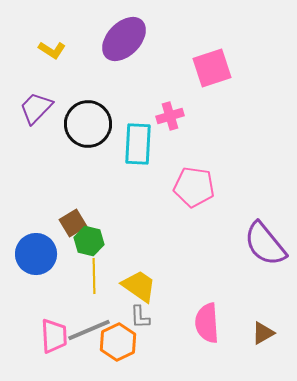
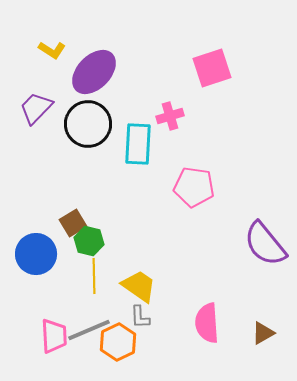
purple ellipse: moved 30 px left, 33 px down
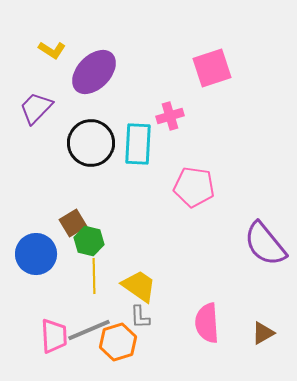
black circle: moved 3 px right, 19 px down
orange hexagon: rotated 9 degrees clockwise
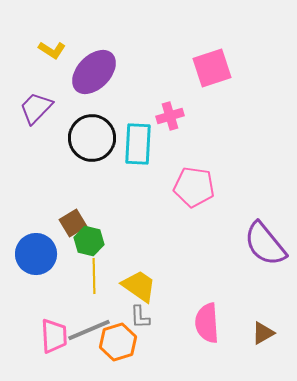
black circle: moved 1 px right, 5 px up
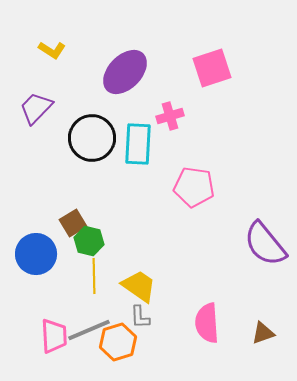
purple ellipse: moved 31 px right
brown triangle: rotated 10 degrees clockwise
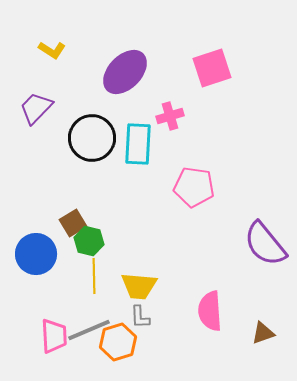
yellow trapezoid: rotated 150 degrees clockwise
pink semicircle: moved 3 px right, 12 px up
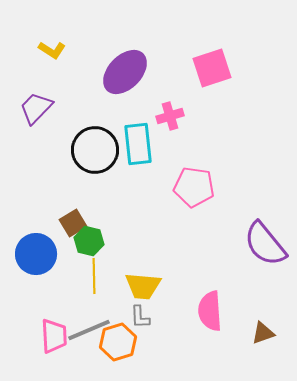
black circle: moved 3 px right, 12 px down
cyan rectangle: rotated 9 degrees counterclockwise
yellow trapezoid: moved 4 px right
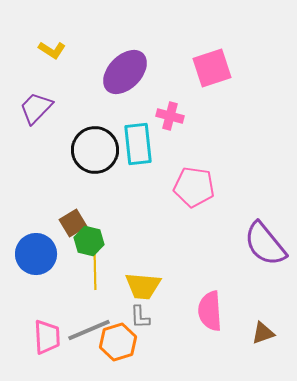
pink cross: rotated 32 degrees clockwise
yellow line: moved 1 px right, 4 px up
pink trapezoid: moved 7 px left, 1 px down
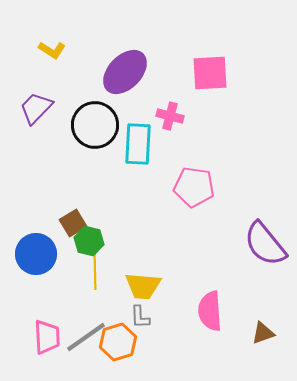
pink square: moved 2 px left, 5 px down; rotated 15 degrees clockwise
cyan rectangle: rotated 9 degrees clockwise
black circle: moved 25 px up
gray line: moved 3 px left, 7 px down; rotated 12 degrees counterclockwise
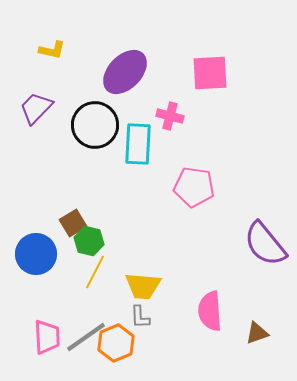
yellow L-shape: rotated 20 degrees counterclockwise
yellow line: rotated 28 degrees clockwise
brown triangle: moved 6 px left
orange hexagon: moved 2 px left, 1 px down; rotated 6 degrees counterclockwise
